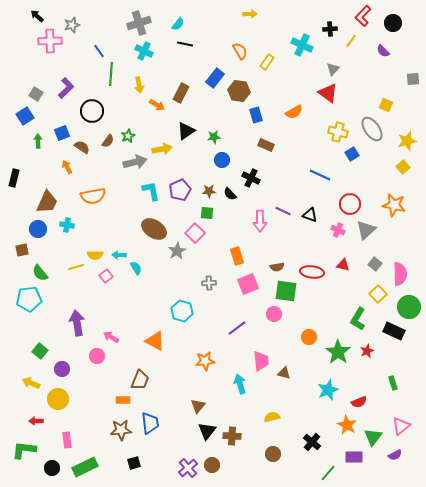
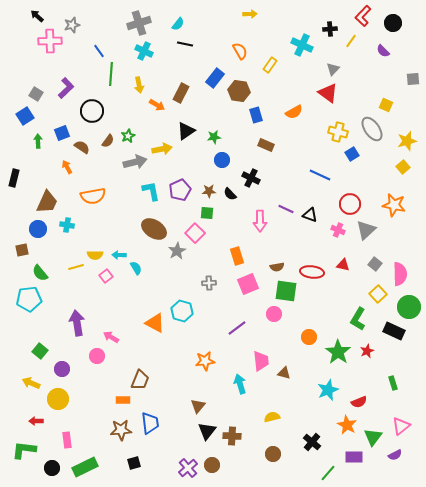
yellow rectangle at (267, 62): moved 3 px right, 3 px down
purple line at (283, 211): moved 3 px right, 2 px up
orange triangle at (155, 341): moved 18 px up
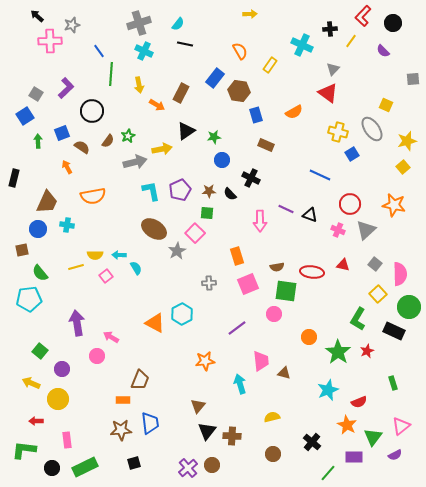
cyan hexagon at (182, 311): moved 3 px down; rotated 15 degrees clockwise
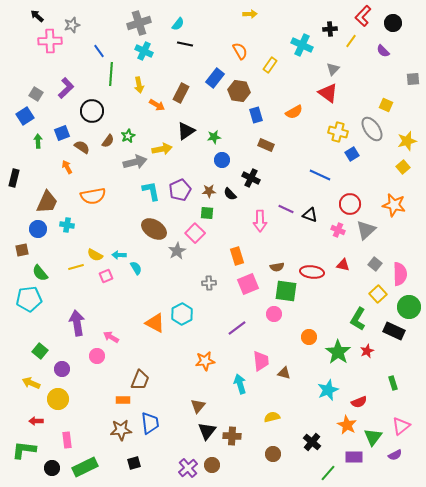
yellow semicircle at (95, 255): rotated 28 degrees clockwise
pink square at (106, 276): rotated 16 degrees clockwise
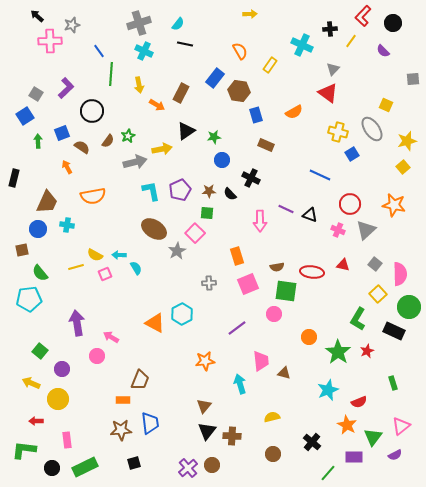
pink square at (106, 276): moved 1 px left, 2 px up
brown triangle at (198, 406): moved 6 px right
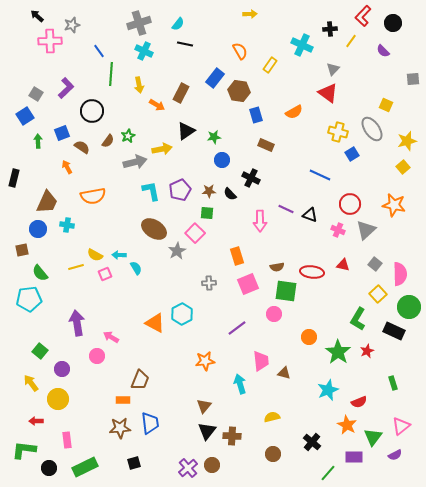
yellow arrow at (31, 383): rotated 30 degrees clockwise
brown star at (121, 430): moved 1 px left, 2 px up
black circle at (52, 468): moved 3 px left
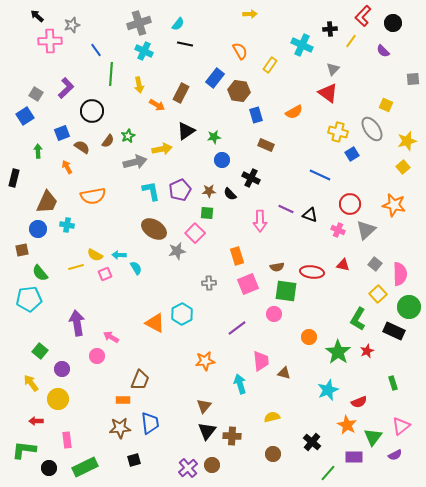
blue line at (99, 51): moved 3 px left, 1 px up
green arrow at (38, 141): moved 10 px down
gray star at (177, 251): rotated 18 degrees clockwise
black square at (134, 463): moved 3 px up
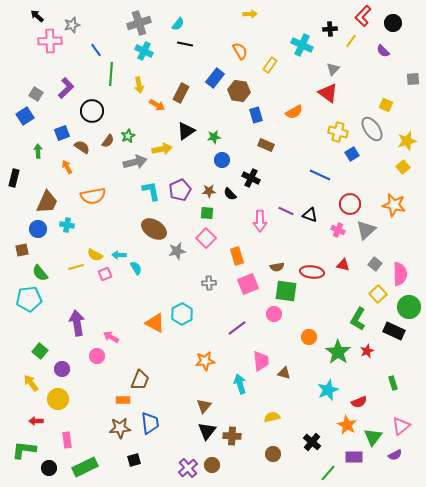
purple line at (286, 209): moved 2 px down
pink square at (195, 233): moved 11 px right, 5 px down
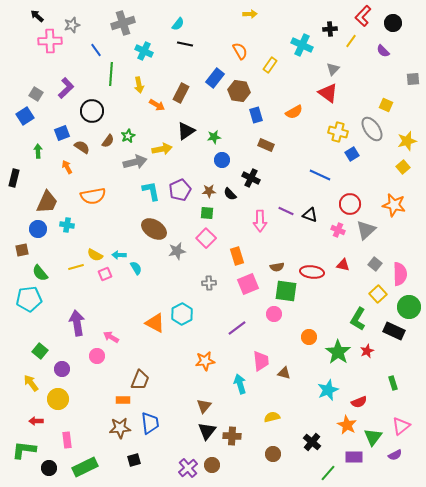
gray cross at (139, 23): moved 16 px left
